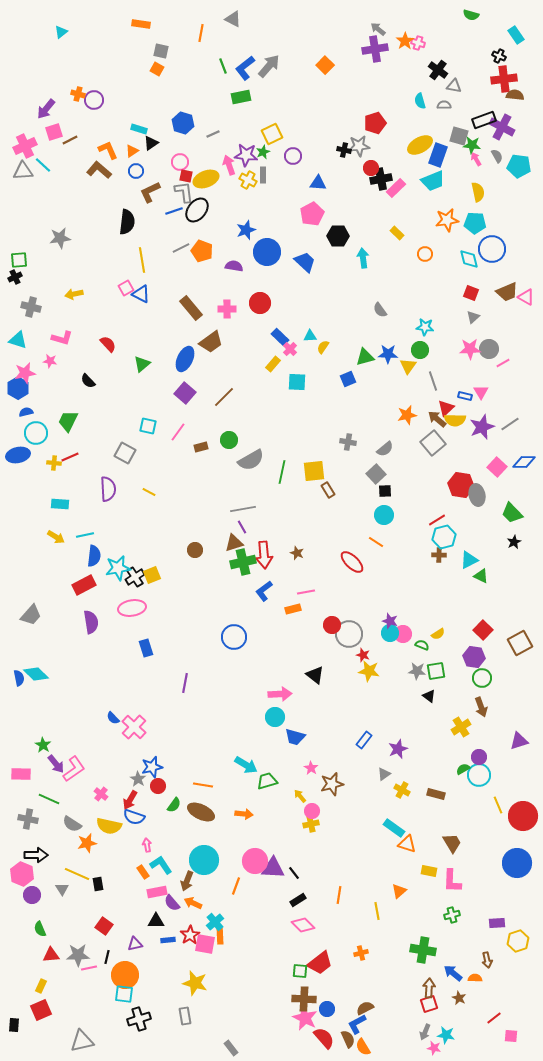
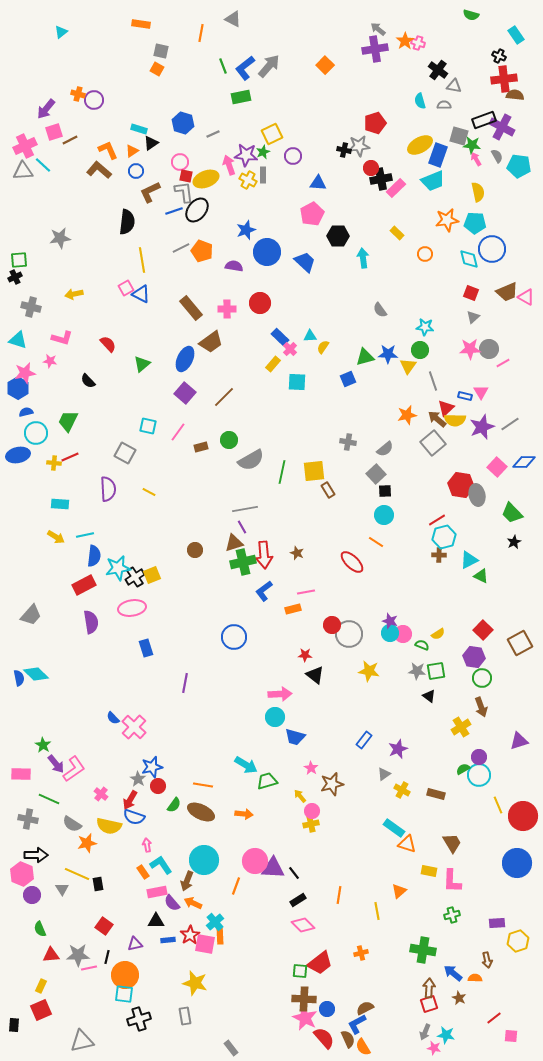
gray line at (243, 509): moved 2 px right
red star at (363, 655): moved 58 px left; rotated 16 degrees counterclockwise
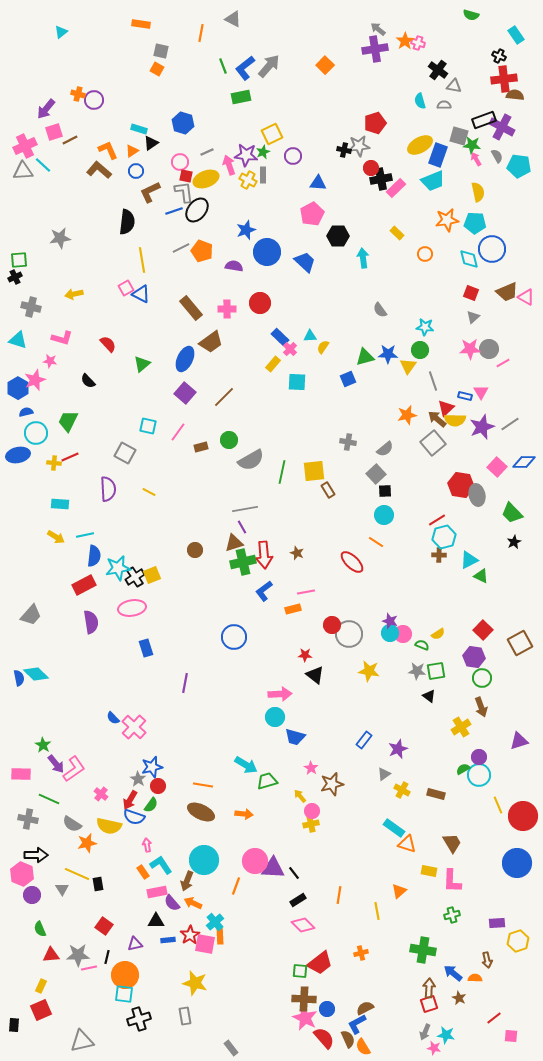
gray line at (213, 134): moved 6 px left, 18 px down
pink star at (25, 373): moved 10 px right, 7 px down; rotated 10 degrees counterclockwise
green semicircle at (174, 805): moved 23 px left
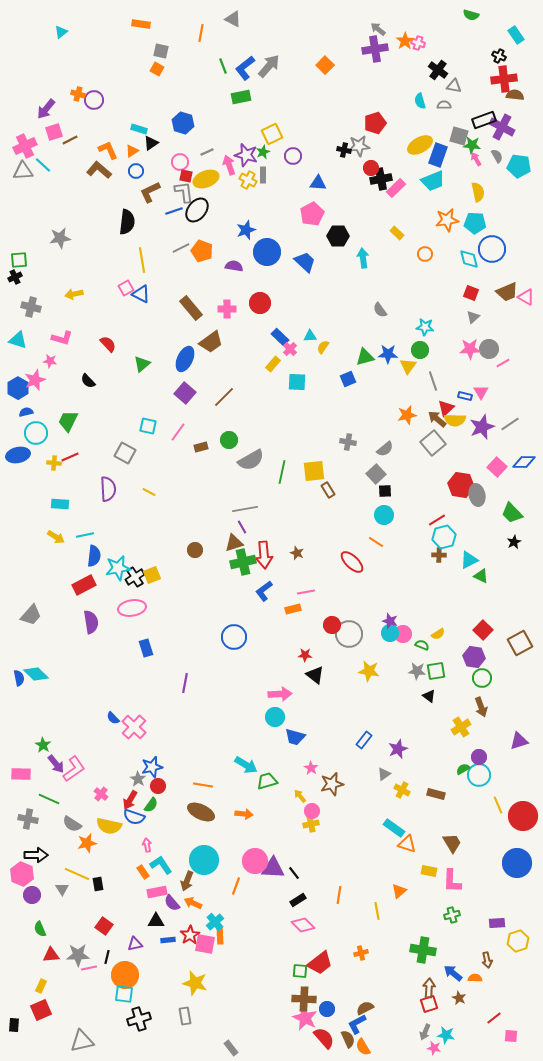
purple star at (246, 155): rotated 10 degrees clockwise
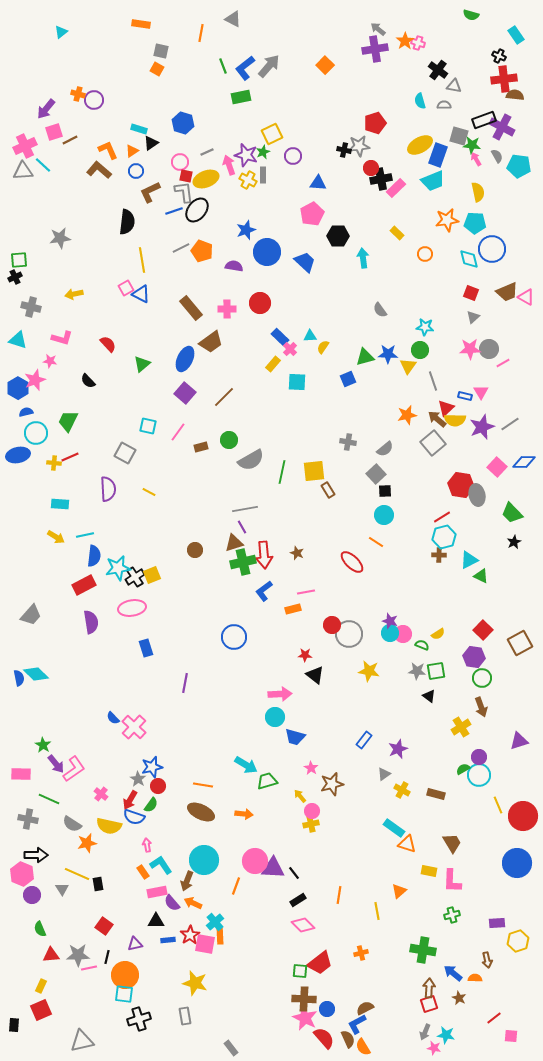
red line at (437, 520): moved 5 px right, 3 px up
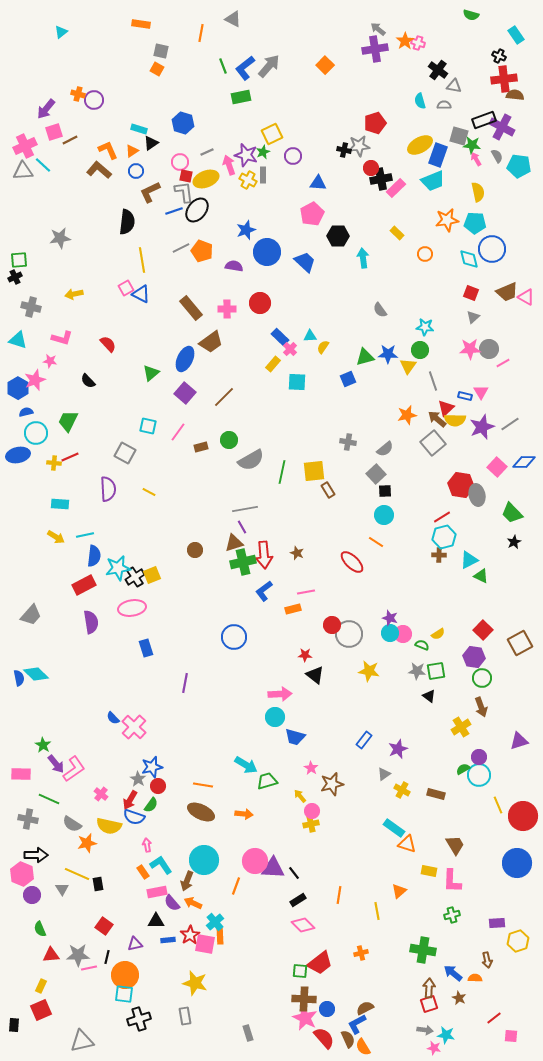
green triangle at (142, 364): moved 9 px right, 9 px down
purple star at (390, 621): moved 3 px up
brown trapezoid at (452, 843): moved 3 px right, 2 px down
gray arrow at (425, 1032): moved 2 px up; rotated 105 degrees counterclockwise
gray rectangle at (231, 1048): moved 17 px right, 15 px up; rotated 21 degrees clockwise
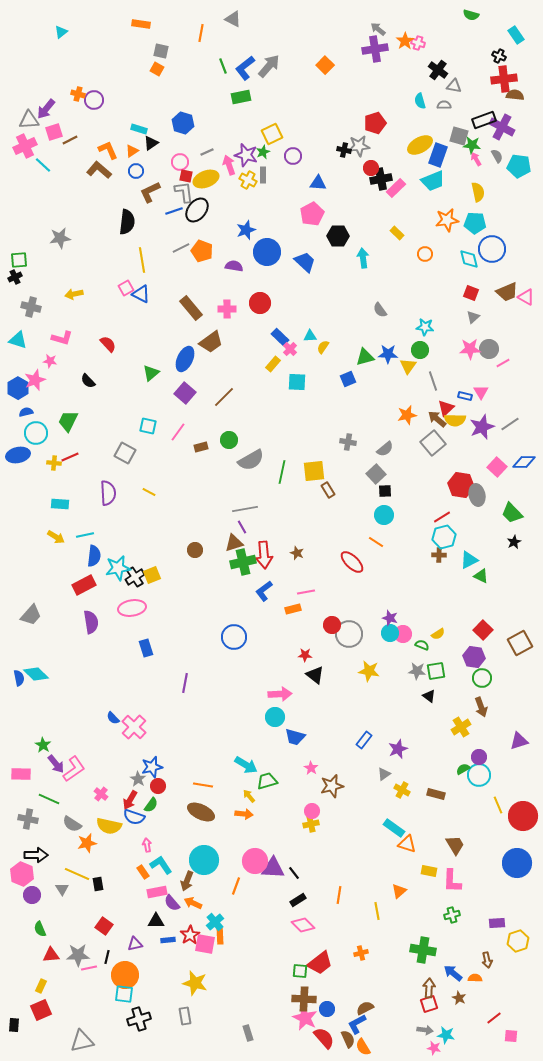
gray triangle at (23, 171): moved 6 px right, 51 px up
purple semicircle at (108, 489): moved 4 px down
brown star at (332, 784): moved 2 px down
yellow arrow at (300, 796): moved 51 px left
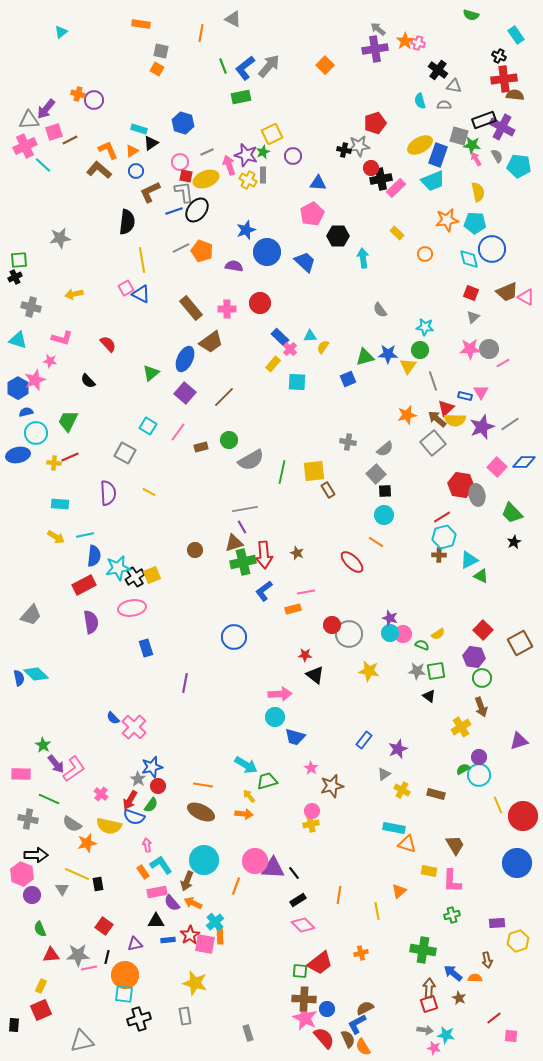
cyan square at (148, 426): rotated 18 degrees clockwise
cyan rectangle at (394, 828): rotated 25 degrees counterclockwise
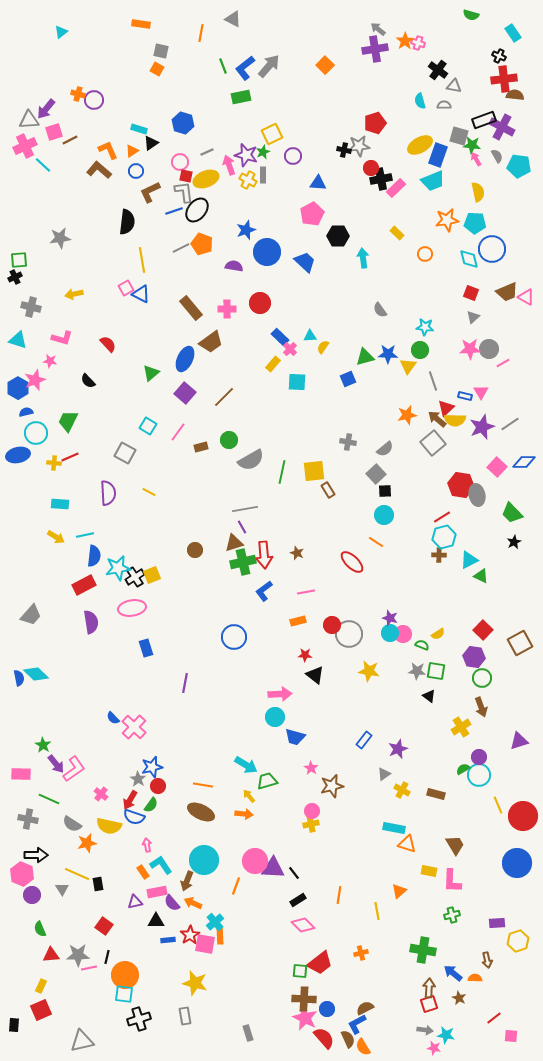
cyan rectangle at (516, 35): moved 3 px left, 2 px up
orange pentagon at (202, 251): moved 7 px up
orange rectangle at (293, 609): moved 5 px right, 12 px down
green square at (436, 671): rotated 18 degrees clockwise
purple triangle at (135, 944): moved 42 px up
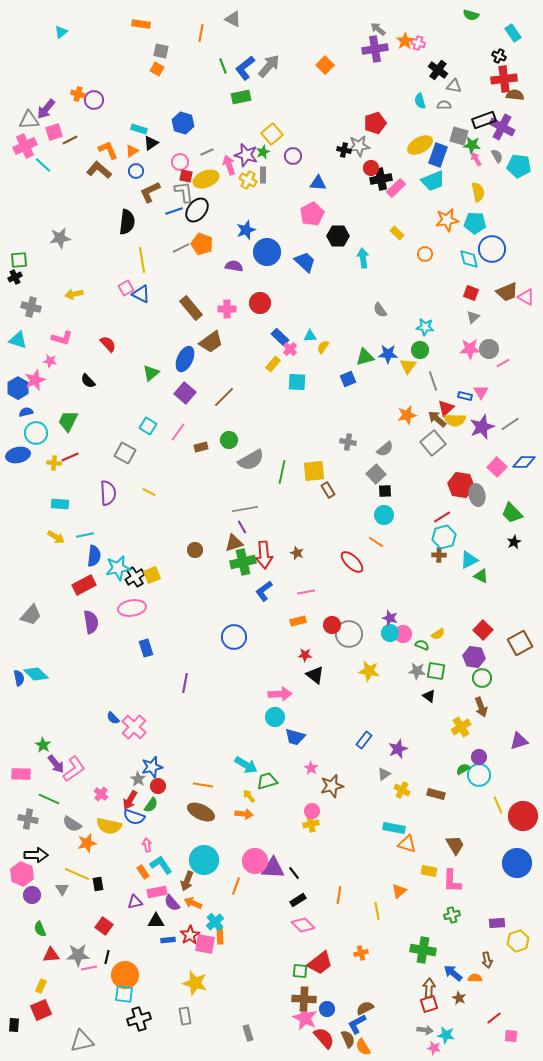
yellow square at (272, 134): rotated 15 degrees counterclockwise
